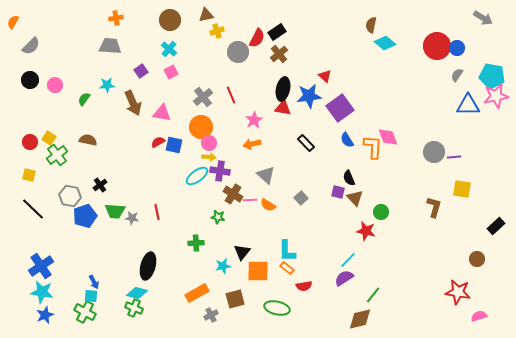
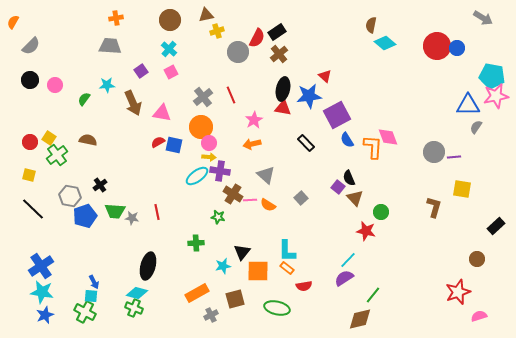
gray semicircle at (457, 75): moved 19 px right, 52 px down
purple square at (340, 108): moved 3 px left, 7 px down; rotated 8 degrees clockwise
purple square at (338, 192): moved 5 px up; rotated 24 degrees clockwise
red star at (458, 292): rotated 30 degrees counterclockwise
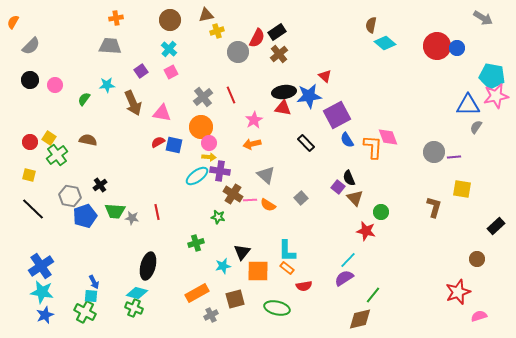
black ellipse at (283, 89): moved 1 px right, 3 px down; rotated 70 degrees clockwise
green cross at (196, 243): rotated 14 degrees counterclockwise
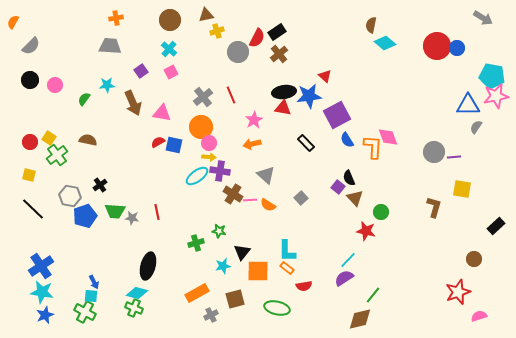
green star at (218, 217): moved 1 px right, 14 px down
brown circle at (477, 259): moved 3 px left
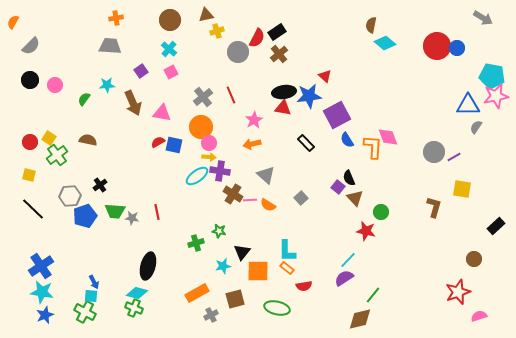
purple line at (454, 157): rotated 24 degrees counterclockwise
gray hexagon at (70, 196): rotated 15 degrees counterclockwise
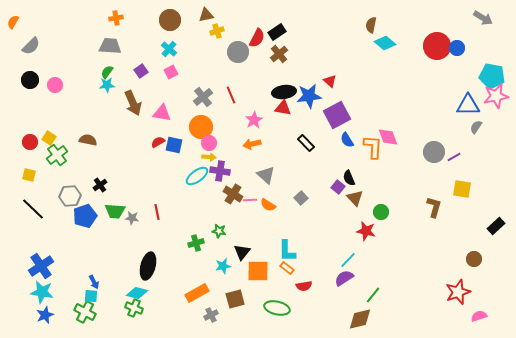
red triangle at (325, 76): moved 5 px right, 5 px down
green semicircle at (84, 99): moved 23 px right, 27 px up
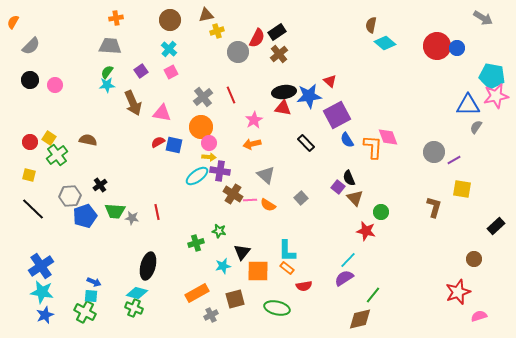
purple line at (454, 157): moved 3 px down
blue arrow at (94, 282): rotated 40 degrees counterclockwise
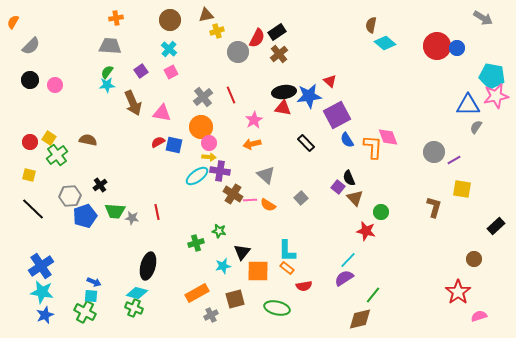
red star at (458, 292): rotated 15 degrees counterclockwise
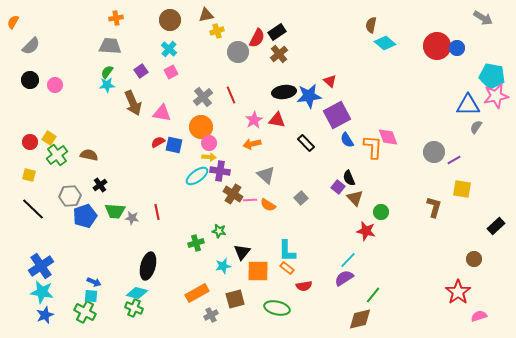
red triangle at (283, 108): moved 6 px left, 12 px down
brown semicircle at (88, 140): moved 1 px right, 15 px down
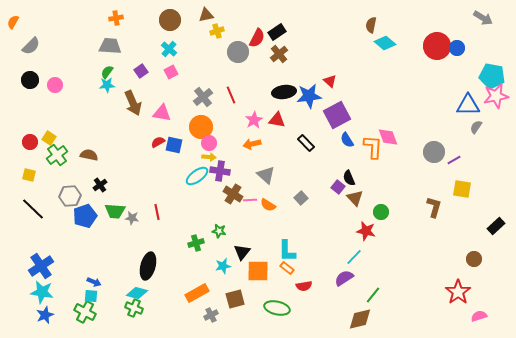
cyan line at (348, 260): moved 6 px right, 3 px up
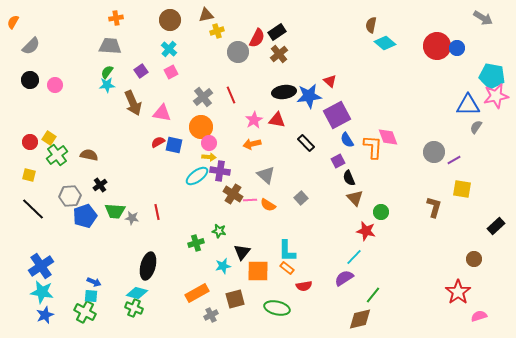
purple square at (338, 187): moved 26 px up; rotated 24 degrees clockwise
